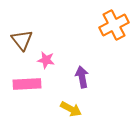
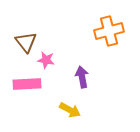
orange cross: moved 5 px left, 6 px down; rotated 12 degrees clockwise
brown triangle: moved 4 px right, 2 px down
yellow arrow: moved 1 px left, 1 px down
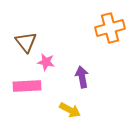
orange cross: moved 1 px right, 3 px up
pink star: moved 2 px down
pink rectangle: moved 2 px down
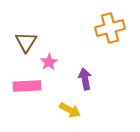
brown triangle: rotated 10 degrees clockwise
pink star: moved 3 px right; rotated 30 degrees clockwise
purple arrow: moved 3 px right, 2 px down
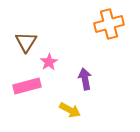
orange cross: moved 1 px left, 4 px up
pink rectangle: rotated 12 degrees counterclockwise
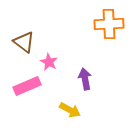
orange cross: rotated 12 degrees clockwise
brown triangle: moved 2 px left; rotated 25 degrees counterclockwise
pink star: rotated 12 degrees counterclockwise
pink rectangle: rotated 8 degrees counterclockwise
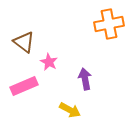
orange cross: rotated 8 degrees counterclockwise
pink rectangle: moved 3 px left
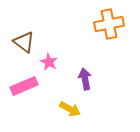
yellow arrow: moved 1 px up
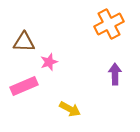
orange cross: rotated 16 degrees counterclockwise
brown triangle: rotated 35 degrees counterclockwise
pink star: rotated 24 degrees clockwise
purple arrow: moved 30 px right, 5 px up; rotated 10 degrees clockwise
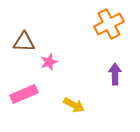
pink rectangle: moved 8 px down
yellow arrow: moved 4 px right, 4 px up
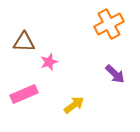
purple arrow: rotated 135 degrees clockwise
yellow arrow: rotated 65 degrees counterclockwise
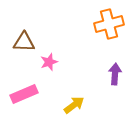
orange cross: rotated 12 degrees clockwise
purple arrow: rotated 130 degrees counterclockwise
